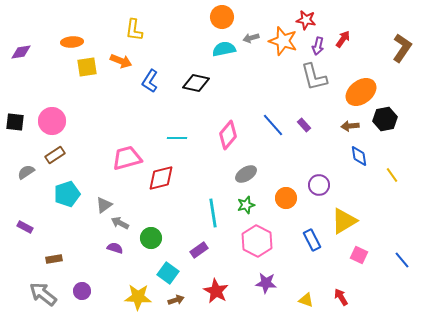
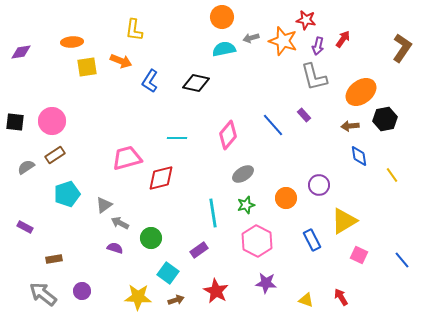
purple rectangle at (304, 125): moved 10 px up
gray semicircle at (26, 172): moved 5 px up
gray ellipse at (246, 174): moved 3 px left
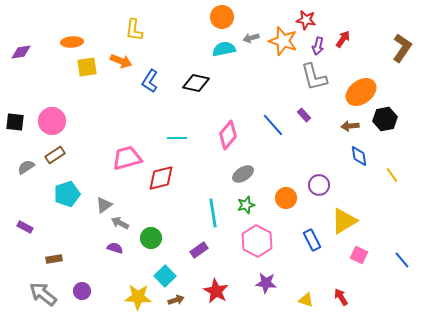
cyan square at (168, 273): moved 3 px left, 3 px down; rotated 10 degrees clockwise
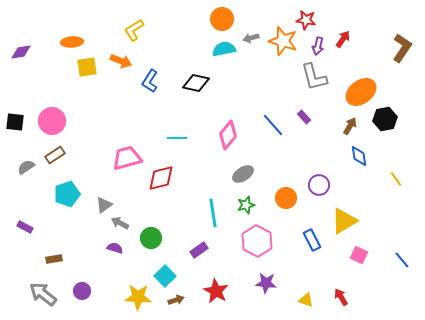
orange circle at (222, 17): moved 2 px down
yellow L-shape at (134, 30): rotated 50 degrees clockwise
purple rectangle at (304, 115): moved 2 px down
brown arrow at (350, 126): rotated 126 degrees clockwise
yellow line at (392, 175): moved 4 px right, 4 px down
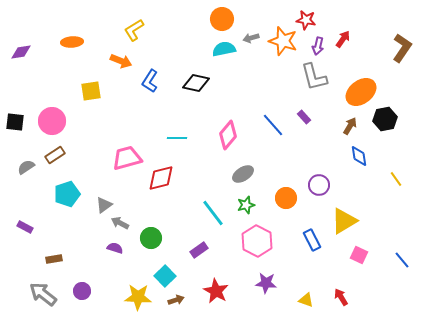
yellow square at (87, 67): moved 4 px right, 24 px down
cyan line at (213, 213): rotated 28 degrees counterclockwise
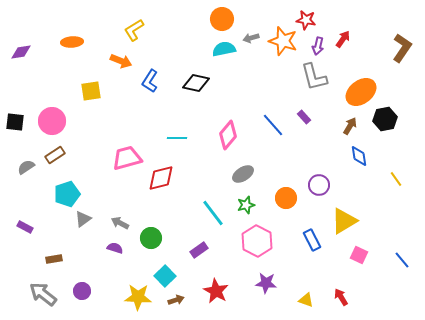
gray triangle at (104, 205): moved 21 px left, 14 px down
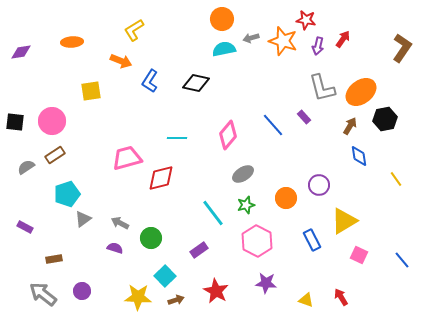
gray L-shape at (314, 77): moved 8 px right, 11 px down
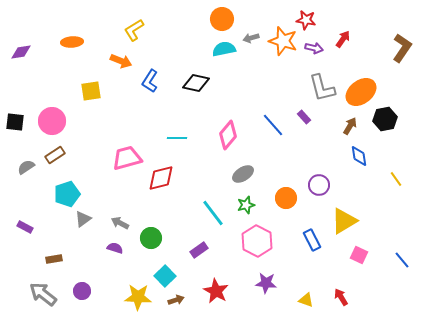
purple arrow at (318, 46): moved 4 px left, 2 px down; rotated 90 degrees counterclockwise
